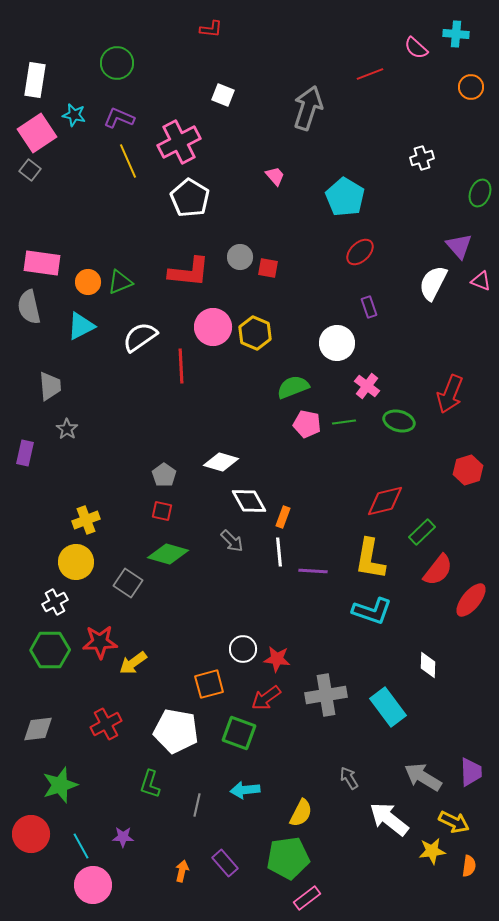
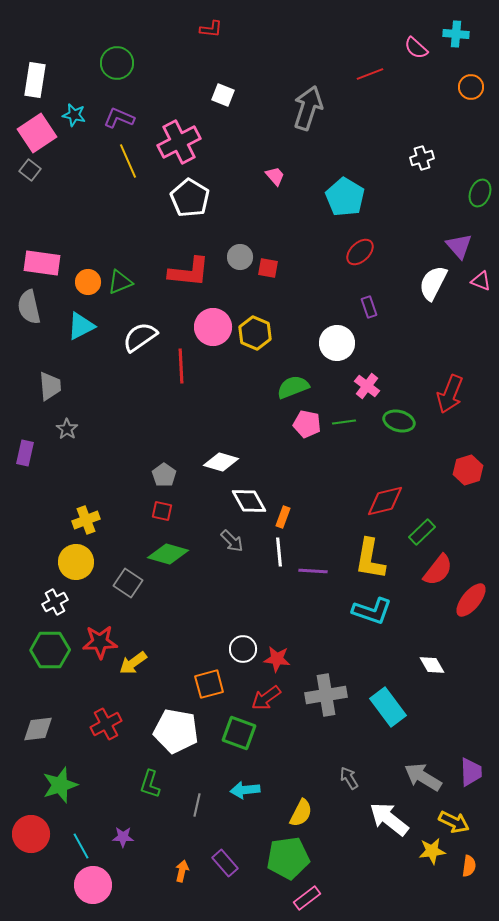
white diamond at (428, 665): moved 4 px right; rotated 32 degrees counterclockwise
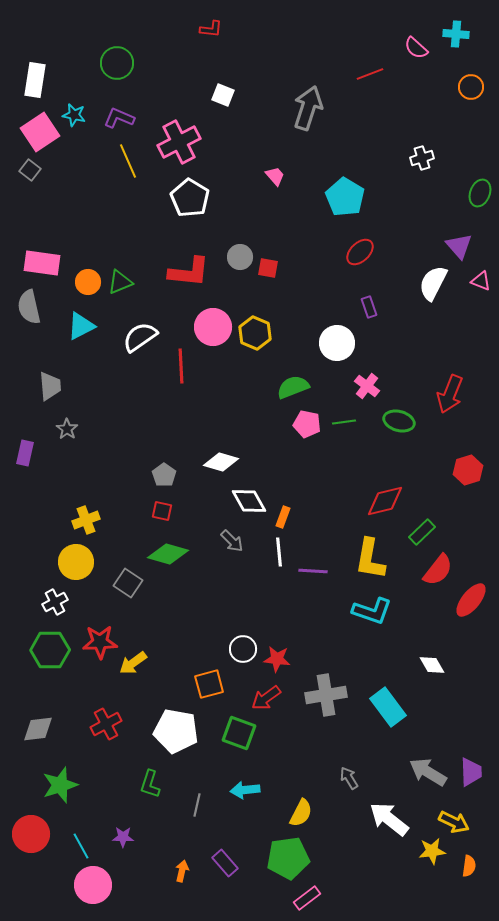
pink square at (37, 133): moved 3 px right, 1 px up
gray arrow at (423, 777): moved 5 px right, 5 px up
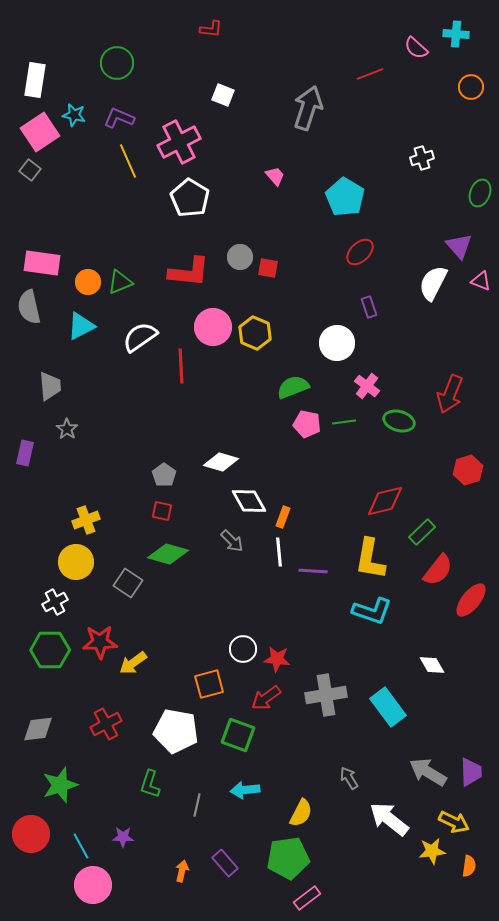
green square at (239, 733): moved 1 px left, 2 px down
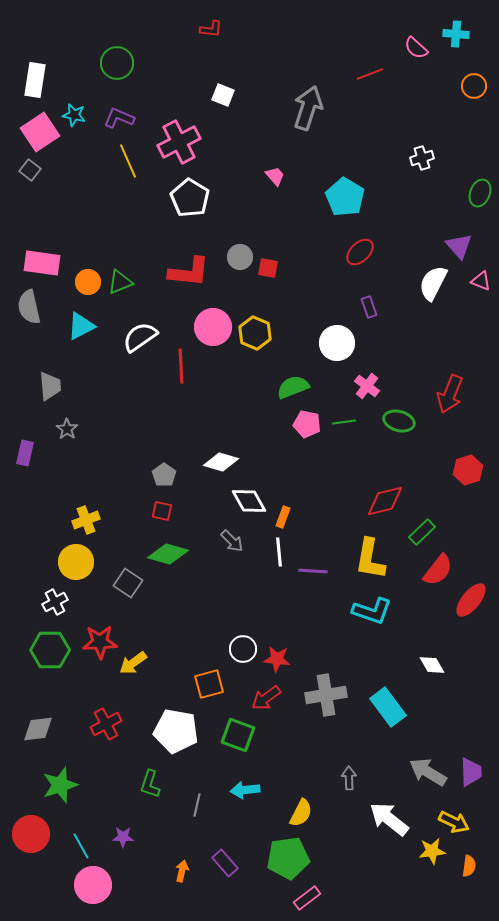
orange circle at (471, 87): moved 3 px right, 1 px up
gray arrow at (349, 778): rotated 30 degrees clockwise
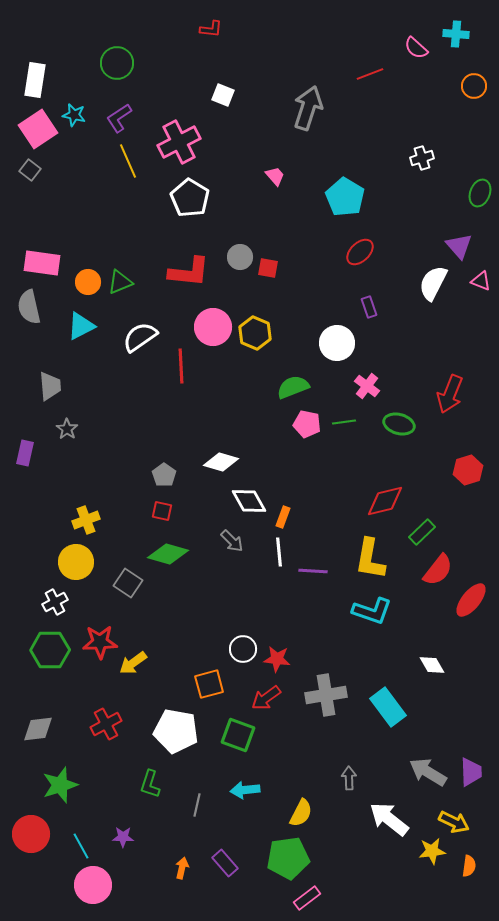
purple L-shape at (119, 118): rotated 56 degrees counterclockwise
pink square at (40, 132): moved 2 px left, 3 px up
green ellipse at (399, 421): moved 3 px down
orange arrow at (182, 871): moved 3 px up
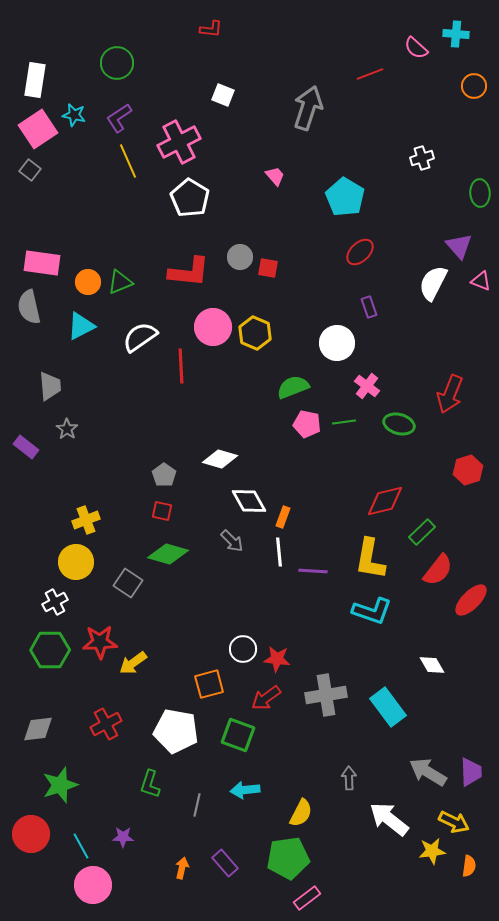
green ellipse at (480, 193): rotated 24 degrees counterclockwise
purple rectangle at (25, 453): moved 1 px right, 6 px up; rotated 65 degrees counterclockwise
white diamond at (221, 462): moved 1 px left, 3 px up
red ellipse at (471, 600): rotated 6 degrees clockwise
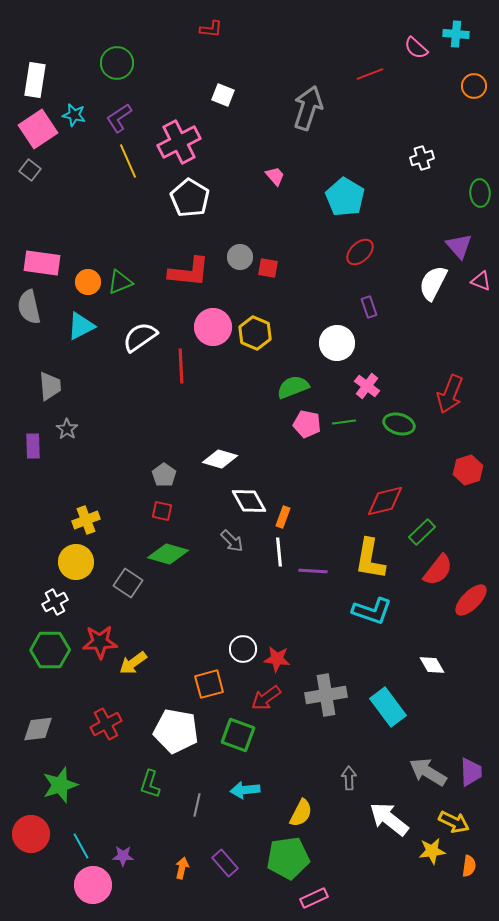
purple rectangle at (26, 447): moved 7 px right, 1 px up; rotated 50 degrees clockwise
purple star at (123, 837): moved 19 px down
pink rectangle at (307, 898): moved 7 px right; rotated 12 degrees clockwise
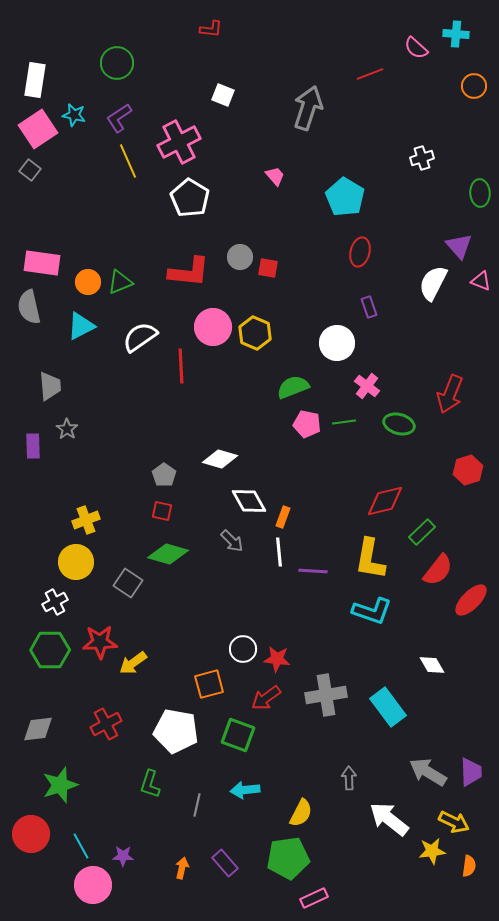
red ellipse at (360, 252): rotated 32 degrees counterclockwise
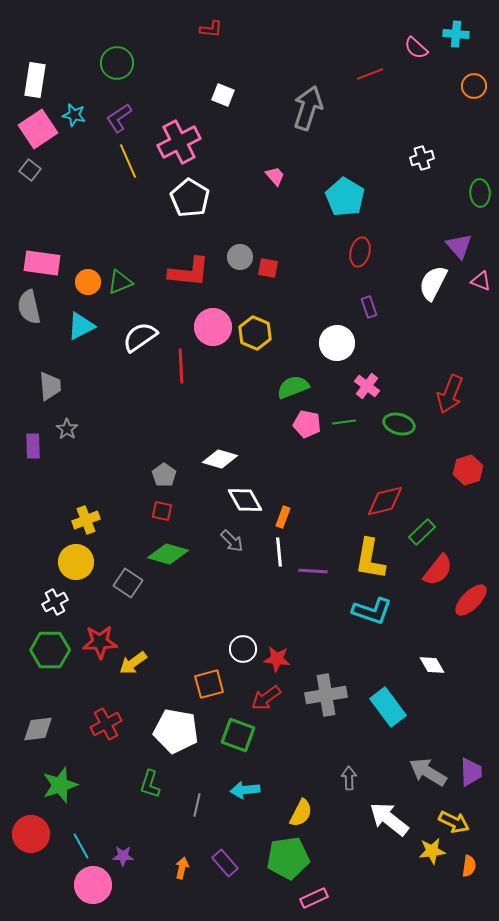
white diamond at (249, 501): moved 4 px left, 1 px up
